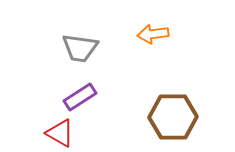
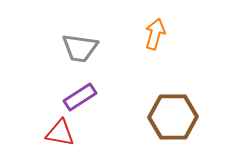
orange arrow: moved 2 px right; rotated 112 degrees clockwise
red triangle: rotated 20 degrees counterclockwise
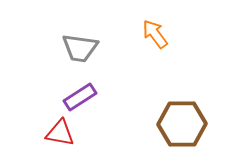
orange arrow: rotated 52 degrees counterclockwise
brown hexagon: moved 9 px right, 7 px down
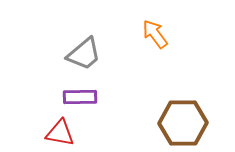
gray trapezoid: moved 4 px right, 6 px down; rotated 48 degrees counterclockwise
purple rectangle: rotated 32 degrees clockwise
brown hexagon: moved 1 px right, 1 px up
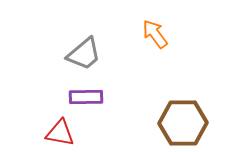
purple rectangle: moved 6 px right
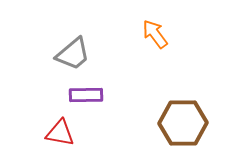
gray trapezoid: moved 11 px left
purple rectangle: moved 2 px up
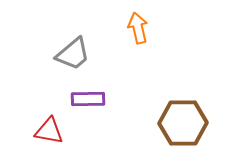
orange arrow: moved 17 px left, 6 px up; rotated 24 degrees clockwise
purple rectangle: moved 2 px right, 4 px down
red triangle: moved 11 px left, 2 px up
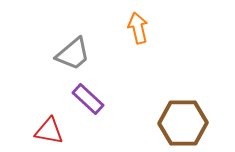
purple rectangle: rotated 44 degrees clockwise
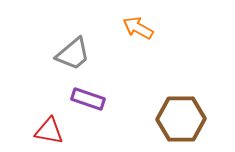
orange arrow: rotated 48 degrees counterclockwise
purple rectangle: rotated 24 degrees counterclockwise
brown hexagon: moved 2 px left, 4 px up
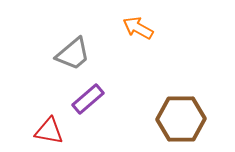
purple rectangle: rotated 60 degrees counterclockwise
